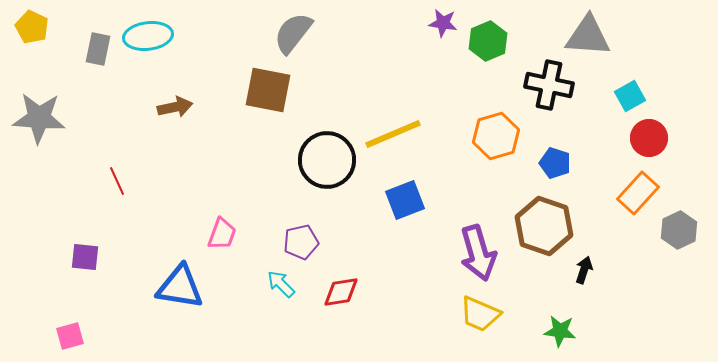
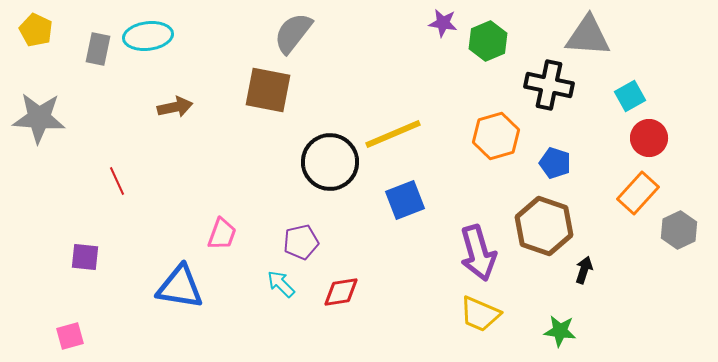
yellow pentagon: moved 4 px right, 3 px down
black circle: moved 3 px right, 2 px down
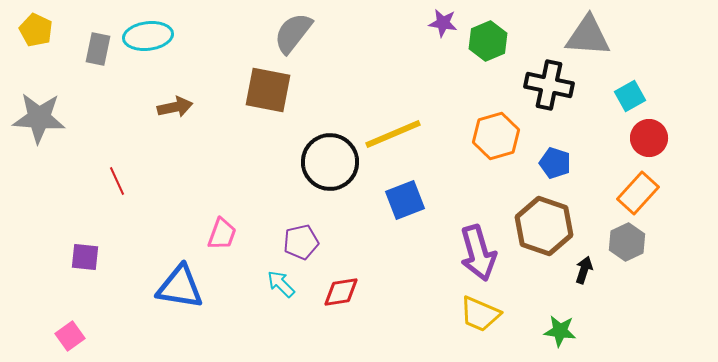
gray hexagon: moved 52 px left, 12 px down
pink square: rotated 20 degrees counterclockwise
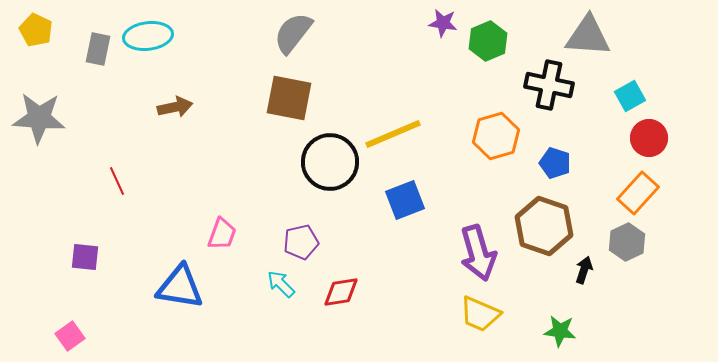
brown square: moved 21 px right, 8 px down
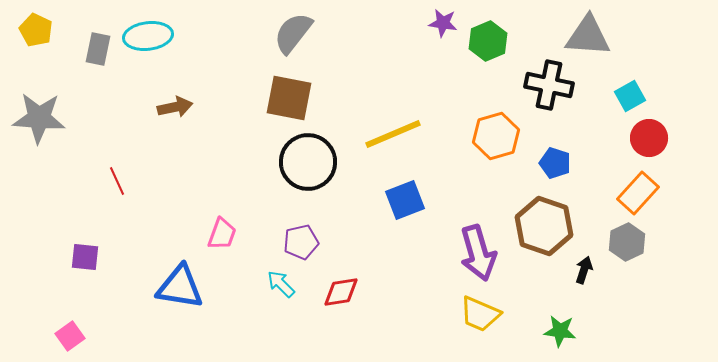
black circle: moved 22 px left
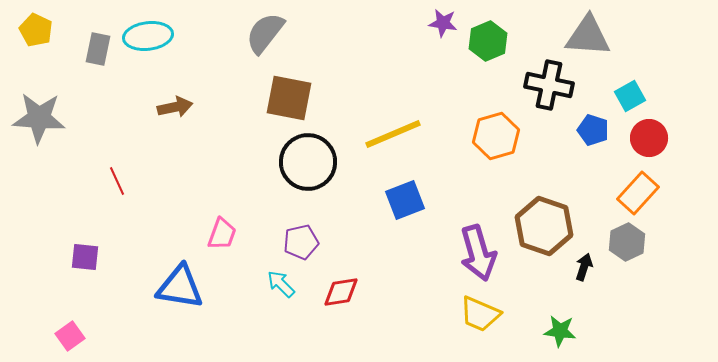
gray semicircle: moved 28 px left
blue pentagon: moved 38 px right, 33 px up
black arrow: moved 3 px up
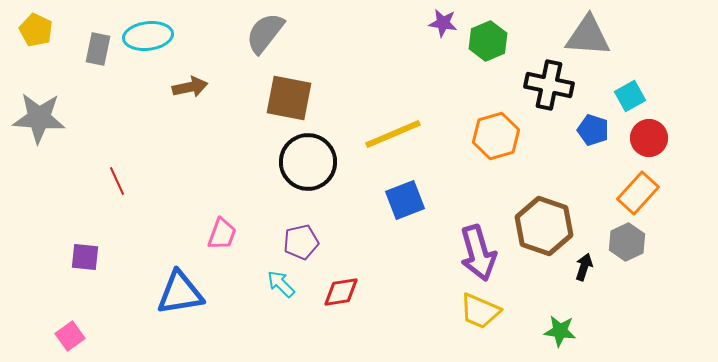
brown arrow: moved 15 px right, 20 px up
blue triangle: moved 6 px down; rotated 18 degrees counterclockwise
yellow trapezoid: moved 3 px up
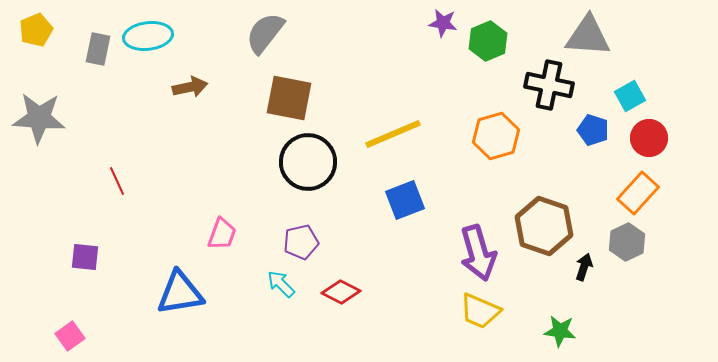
yellow pentagon: rotated 24 degrees clockwise
red diamond: rotated 36 degrees clockwise
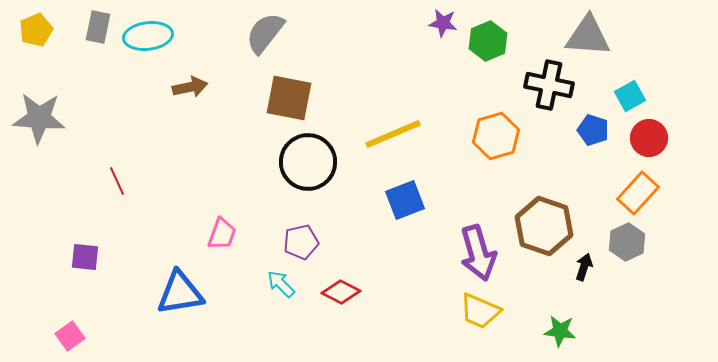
gray rectangle: moved 22 px up
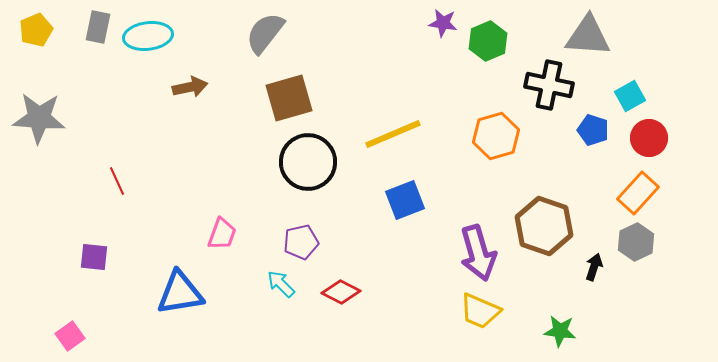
brown square: rotated 27 degrees counterclockwise
gray hexagon: moved 9 px right
purple square: moved 9 px right
black arrow: moved 10 px right
